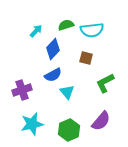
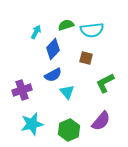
cyan arrow: moved 1 px down; rotated 16 degrees counterclockwise
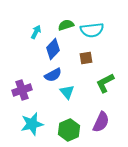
brown square: rotated 24 degrees counterclockwise
purple semicircle: moved 1 px down; rotated 15 degrees counterclockwise
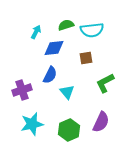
blue diamond: moved 1 px right, 1 px up; rotated 40 degrees clockwise
blue semicircle: moved 3 px left; rotated 36 degrees counterclockwise
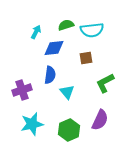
blue semicircle: rotated 18 degrees counterclockwise
purple semicircle: moved 1 px left, 2 px up
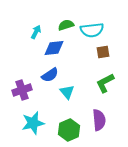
brown square: moved 17 px right, 6 px up
blue semicircle: rotated 48 degrees clockwise
purple semicircle: moved 1 px left; rotated 30 degrees counterclockwise
cyan star: moved 1 px right, 1 px up
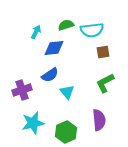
green hexagon: moved 3 px left, 2 px down
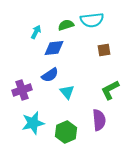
cyan semicircle: moved 10 px up
brown square: moved 1 px right, 2 px up
green L-shape: moved 5 px right, 7 px down
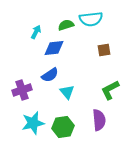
cyan semicircle: moved 1 px left, 1 px up
green hexagon: moved 3 px left, 5 px up; rotated 15 degrees clockwise
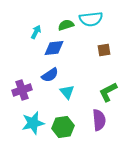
green L-shape: moved 2 px left, 2 px down
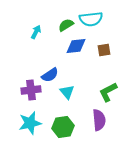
green semicircle: rotated 14 degrees counterclockwise
blue diamond: moved 22 px right, 2 px up
purple cross: moved 9 px right; rotated 12 degrees clockwise
cyan star: moved 3 px left
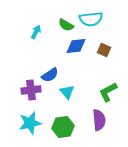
green semicircle: rotated 119 degrees counterclockwise
brown square: rotated 32 degrees clockwise
